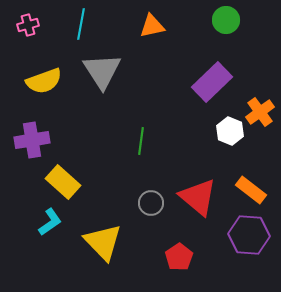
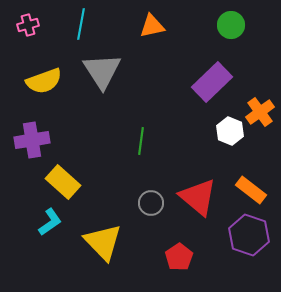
green circle: moved 5 px right, 5 px down
purple hexagon: rotated 15 degrees clockwise
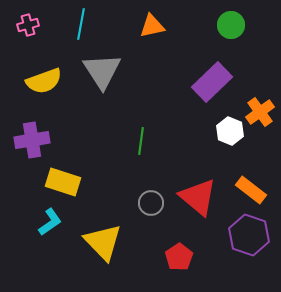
yellow rectangle: rotated 24 degrees counterclockwise
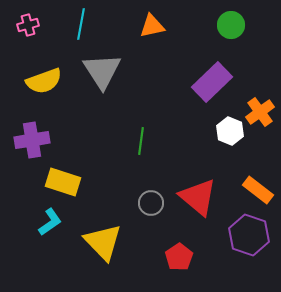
orange rectangle: moved 7 px right
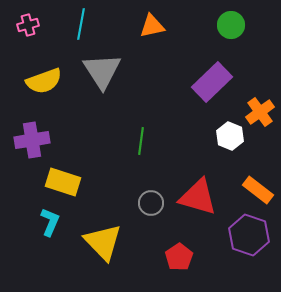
white hexagon: moved 5 px down
red triangle: rotated 24 degrees counterclockwise
cyan L-shape: rotated 32 degrees counterclockwise
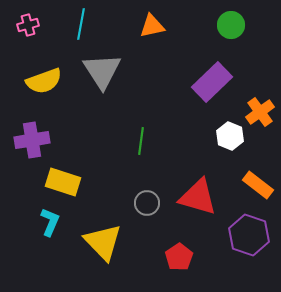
orange rectangle: moved 5 px up
gray circle: moved 4 px left
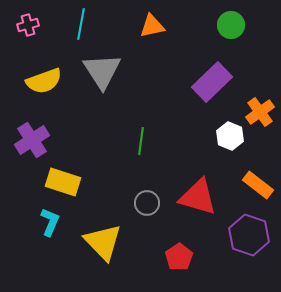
purple cross: rotated 24 degrees counterclockwise
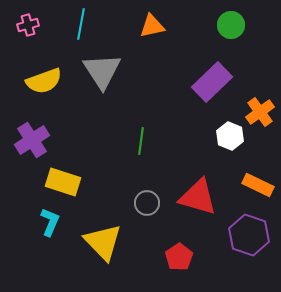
orange rectangle: rotated 12 degrees counterclockwise
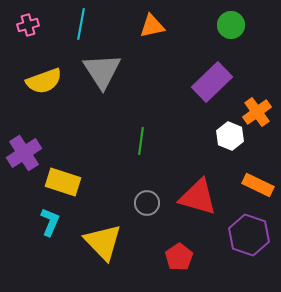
orange cross: moved 3 px left
purple cross: moved 8 px left, 13 px down
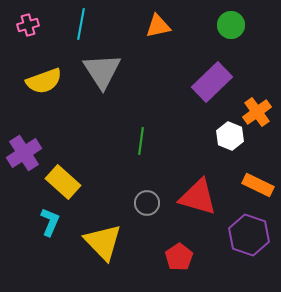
orange triangle: moved 6 px right
yellow rectangle: rotated 24 degrees clockwise
